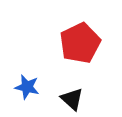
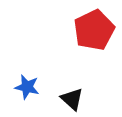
red pentagon: moved 14 px right, 13 px up
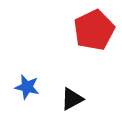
black triangle: rotated 50 degrees clockwise
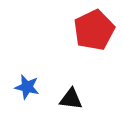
black triangle: moved 1 px left; rotated 35 degrees clockwise
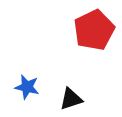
black triangle: rotated 25 degrees counterclockwise
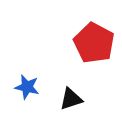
red pentagon: moved 13 px down; rotated 18 degrees counterclockwise
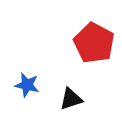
blue star: moved 2 px up
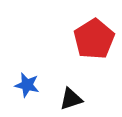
red pentagon: moved 4 px up; rotated 12 degrees clockwise
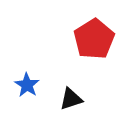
blue star: rotated 20 degrees clockwise
